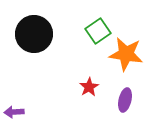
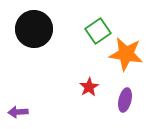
black circle: moved 5 px up
purple arrow: moved 4 px right
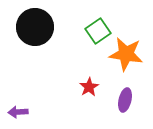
black circle: moved 1 px right, 2 px up
